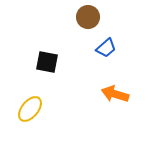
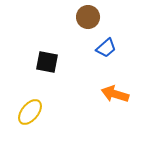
yellow ellipse: moved 3 px down
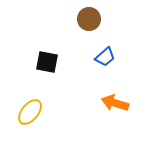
brown circle: moved 1 px right, 2 px down
blue trapezoid: moved 1 px left, 9 px down
orange arrow: moved 9 px down
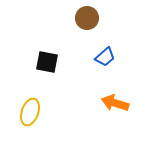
brown circle: moved 2 px left, 1 px up
yellow ellipse: rotated 20 degrees counterclockwise
